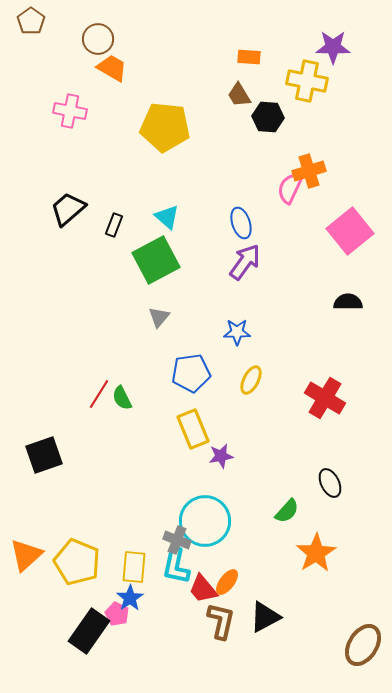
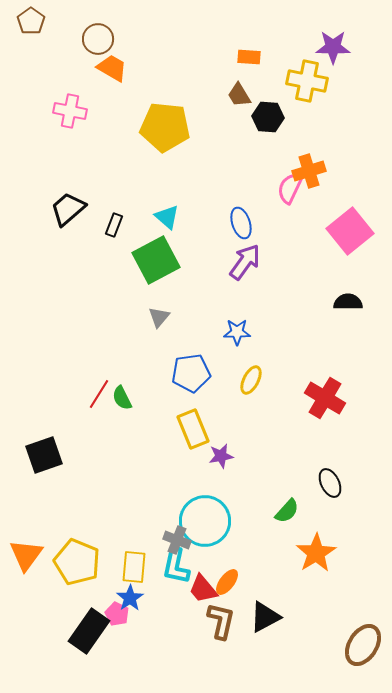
orange triangle at (26, 555): rotated 12 degrees counterclockwise
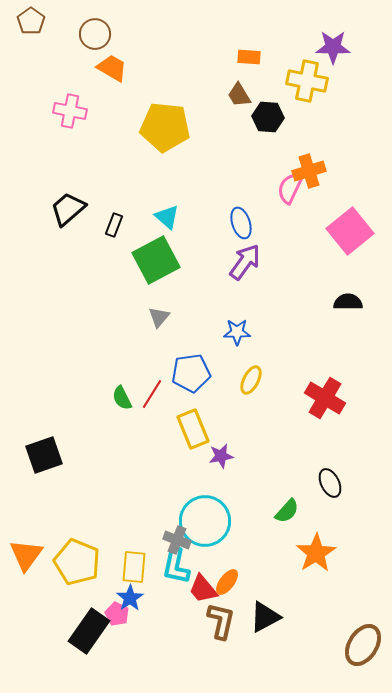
brown circle at (98, 39): moved 3 px left, 5 px up
red line at (99, 394): moved 53 px right
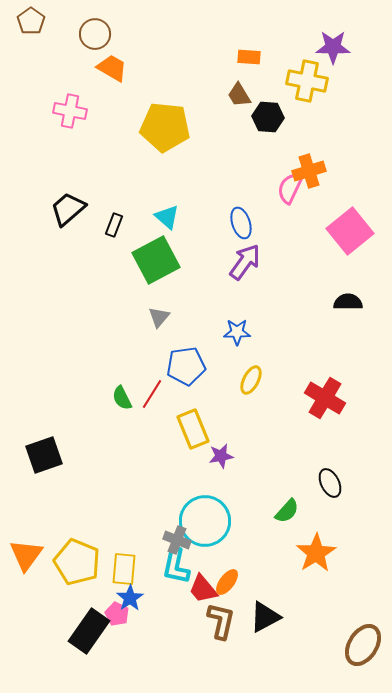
blue pentagon at (191, 373): moved 5 px left, 7 px up
yellow rectangle at (134, 567): moved 10 px left, 2 px down
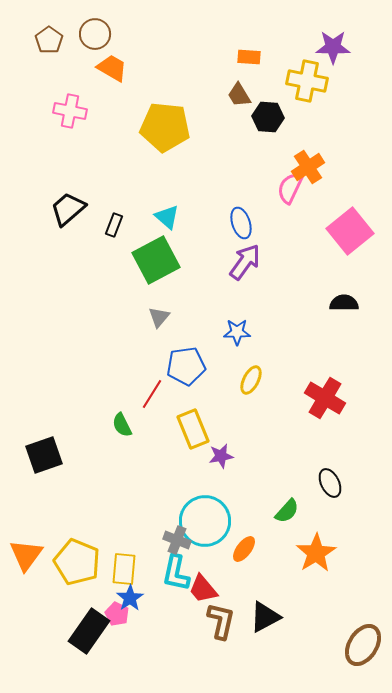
brown pentagon at (31, 21): moved 18 px right, 19 px down
orange cross at (309, 171): moved 1 px left, 4 px up; rotated 16 degrees counterclockwise
black semicircle at (348, 302): moved 4 px left, 1 px down
green semicircle at (122, 398): moved 27 px down
cyan L-shape at (176, 566): moved 7 px down
orange ellipse at (227, 582): moved 17 px right, 33 px up
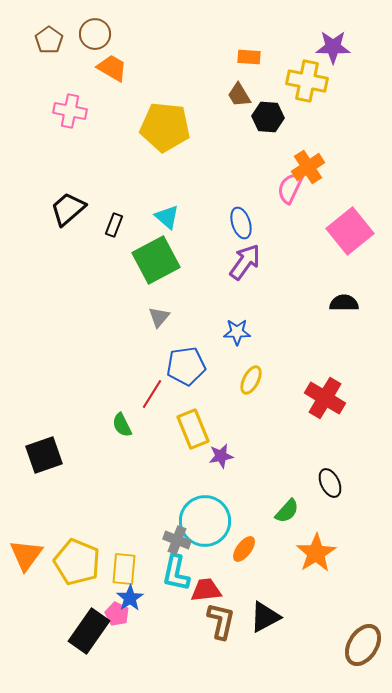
red trapezoid at (203, 589): moved 3 px right, 1 px down; rotated 124 degrees clockwise
